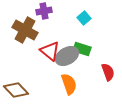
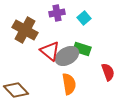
purple cross: moved 13 px right, 2 px down
orange semicircle: rotated 10 degrees clockwise
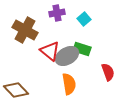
cyan square: moved 1 px down
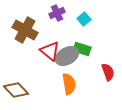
purple cross: rotated 14 degrees counterclockwise
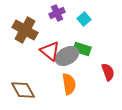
brown diamond: moved 7 px right; rotated 15 degrees clockwise
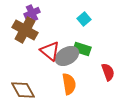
purple cross: moved 25 px left
